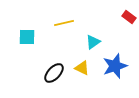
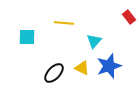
red rectangle: rotated 16 degrees clockwise
yellow line: rotated 18 degrees clockwise
cyan triangle: moved 1 px right, 1 px up; rotated 14 degrees counterclockwise
blue star: moved 6 px left
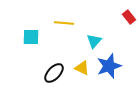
cyan square: moved 4 px right
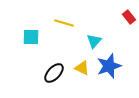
yellow line: rotated 12 degrees clockwise
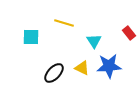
red rectangle: moved 16 px down
cyan triangle: rotated 14 degrees counterclockwise
blue star: rotated 15 degrees clockwise
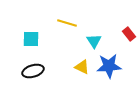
yellow line: moved 3 px right
red rectangle: moved 1 px down
cyan square: moved 2 px down
yellow triangle: moved 1 px up
black ellipse: moved 21 px left, 2 px up; rotated 30 degrees clockwise
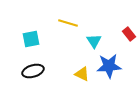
yellow line: moved 1 px right
cyan square: rotated 12 degrees counterclockwise
yellow triangle: moved 7 px down
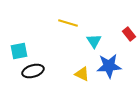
cyan square: moved 12 px left, 12 px down
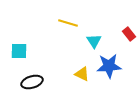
cyan square: rotated 12 degrees clockwise
black ellipse: moved 1 px left, 11 px down
